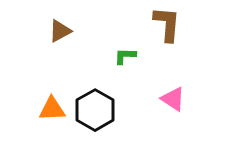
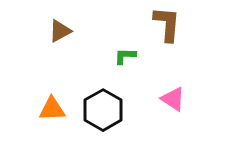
black hexagon: moved 8 px right
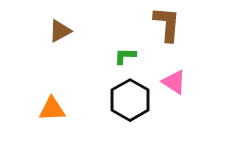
pink triangle: moved 1 px right, 17 px up
black hexagon: moved 27 px right, 10 px up
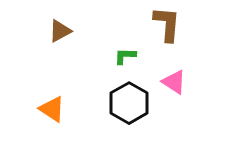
black hexagon: moved 1 px left, 3 px down
orange triangle: rotated 36 degrees clockwise
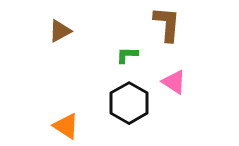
green L-shape: moved 2 px right, 1 px up
orange triangle: moved 14 px right, 17 px down
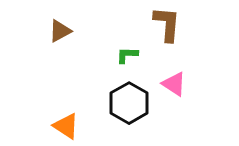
pink triangle: moved 2 px down
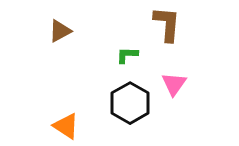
pink triangle: rotated 32 degrees clockwise
black hexagon: moved 1 px right
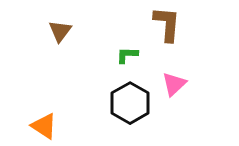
brown triangle: rotated 25 degrees counterclockwise
pink triangle: rotated 12 degrees clockwise
orange triangle: moved 22 px left
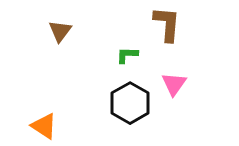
pink triangle: rotated 12 degrees counterclockwise
